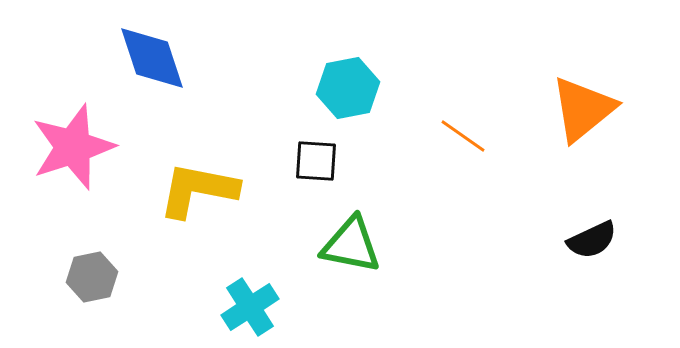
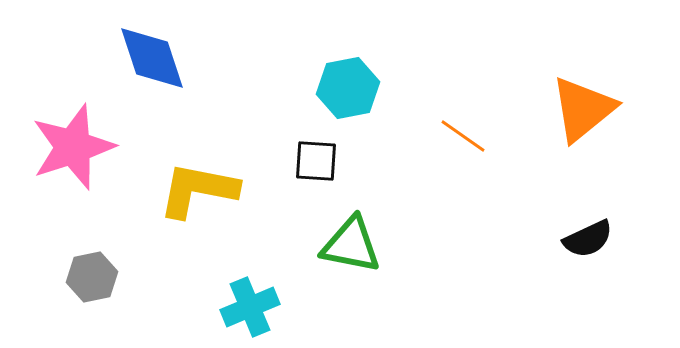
black semicircle: moved 4 px left, 1 px up
cyan cross: rotated 10 degrees clockwise
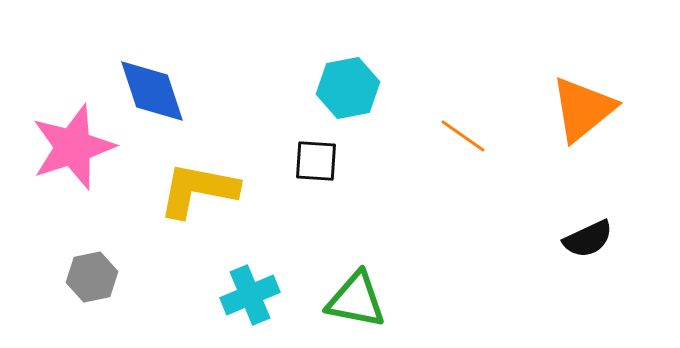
blue diamond: moved 33 px down
green triangle: moved 5 px right, 55 px down
cyan cross: moved 12 px up
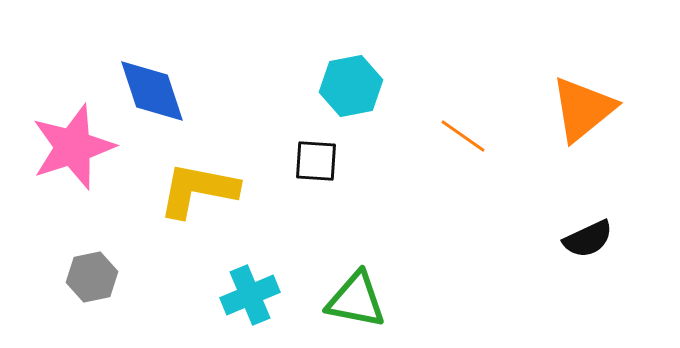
cyan hexagon: moved 3 px right, 2 px up
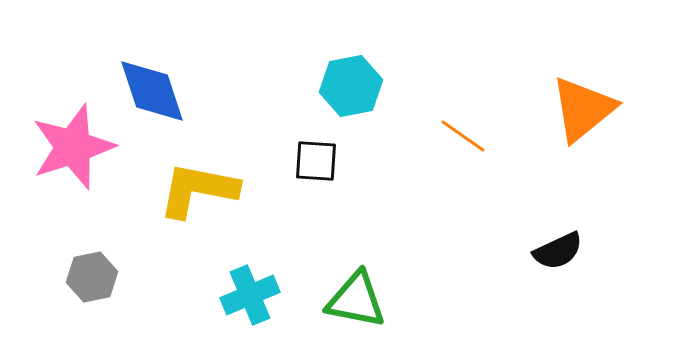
black semicircle: moved 30 px left, 12 px down
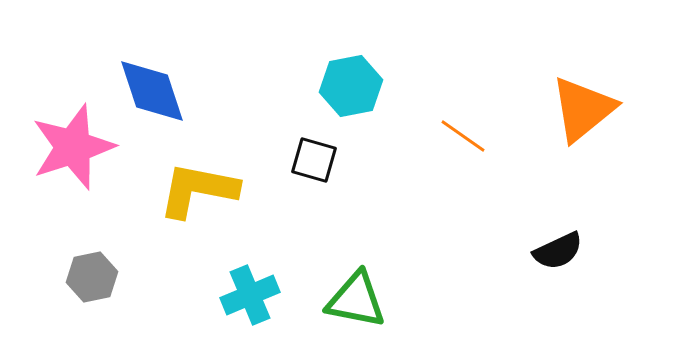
black square: moved 2 px left, 1 px up; rotated 12 degrees clockwise
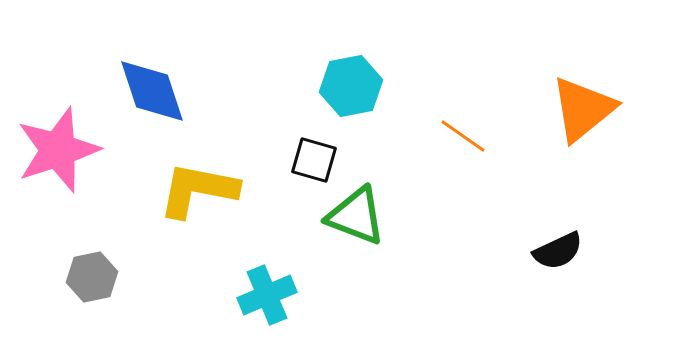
pink star: moved 15 px left, 3 px down
cyan cross: moved 17 px right
green triangle: moved 84 px up; rotated 10 degrees clockwise
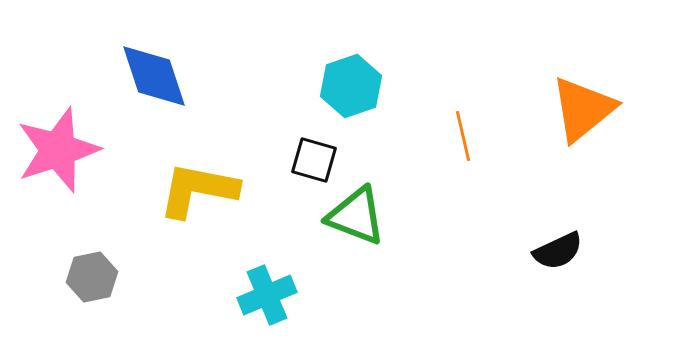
cyan hexagon: rotated 8 degrees counterclockwise
blue diamond: moved 2 px right, 15 px up
orange line: rotated 42 degrees clockwise
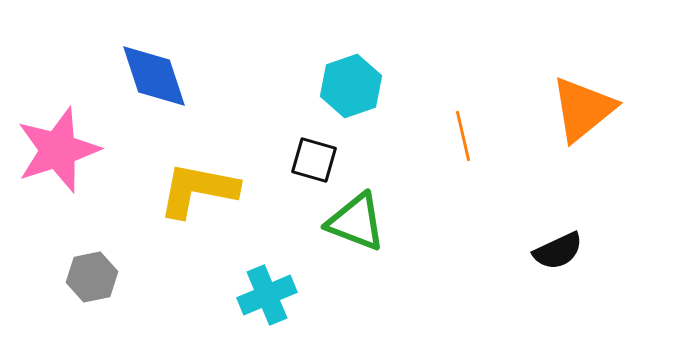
green triangle: moved 6 px down
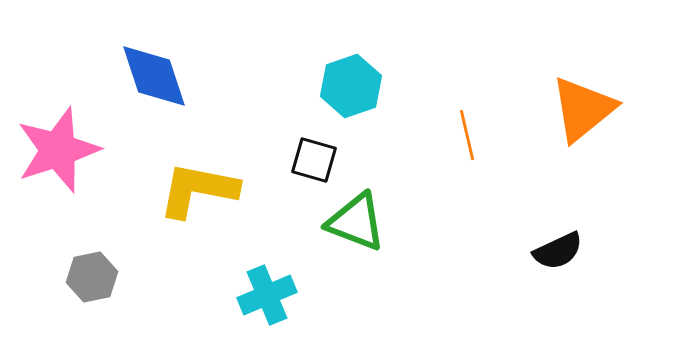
orange line: moved 4 px right, 1 px up
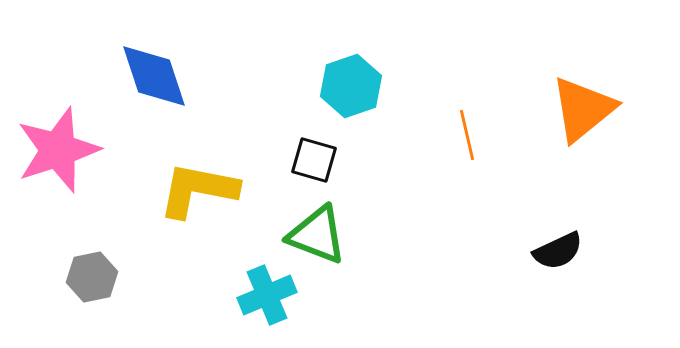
green triangle: moved 39 px left, 13 px down
